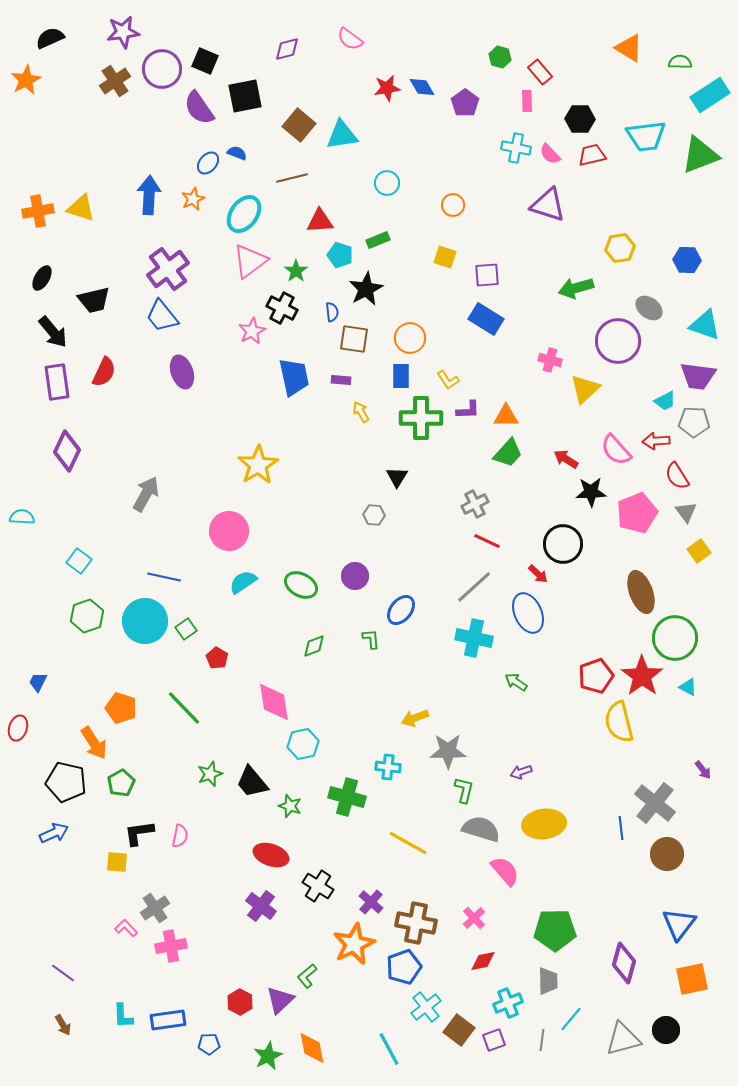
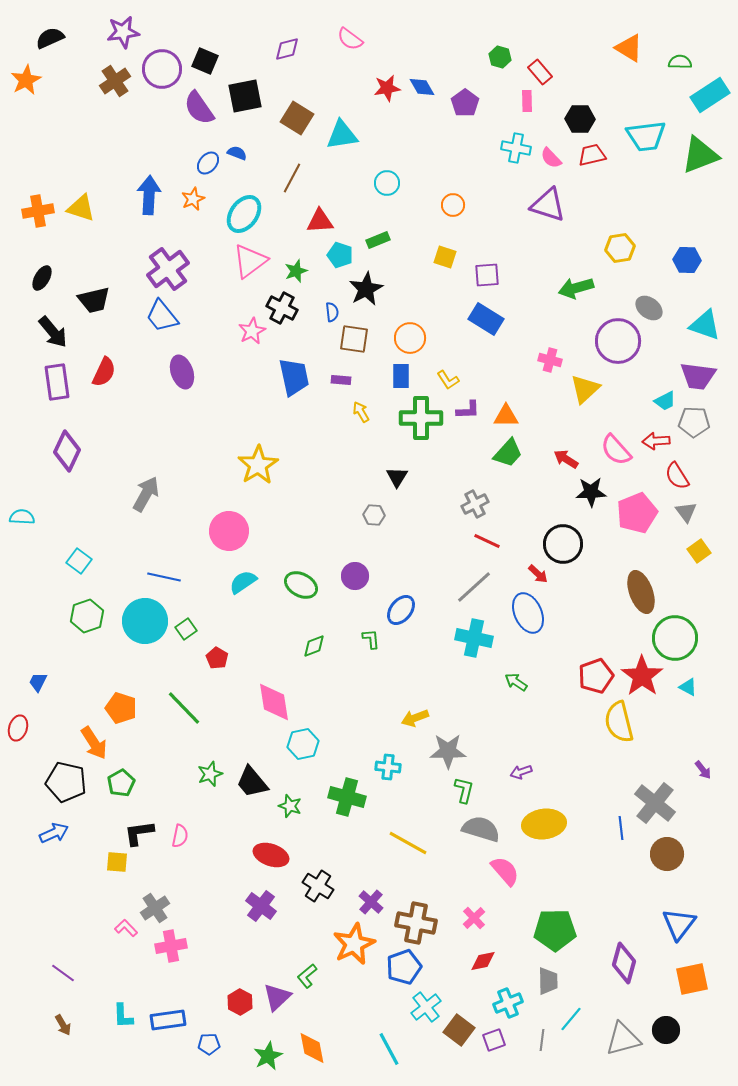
brown square at (299, 125): moved 2 px left, 7 px up; rotated 8 degrees counterclockwise
pink semicircle at (550, 154): moved 1 px right, 4 px down
brown line at (292, 178): rotated 48 degrees counterclockwise
green star at (296, 271): rotated 15 degrees clockwise
purple triangle at (280, 1000): moved 3 px left, 3 px up
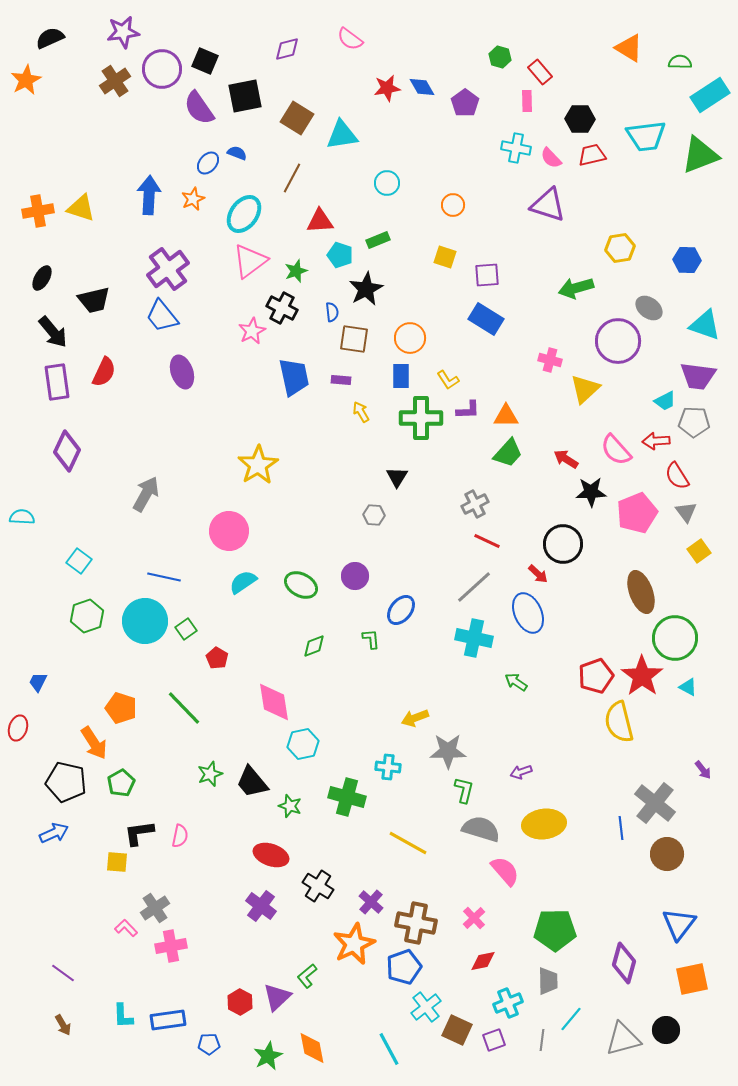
brown square at (459, 1030): moved 2 px left; rotated 12 degrees counterclockwise
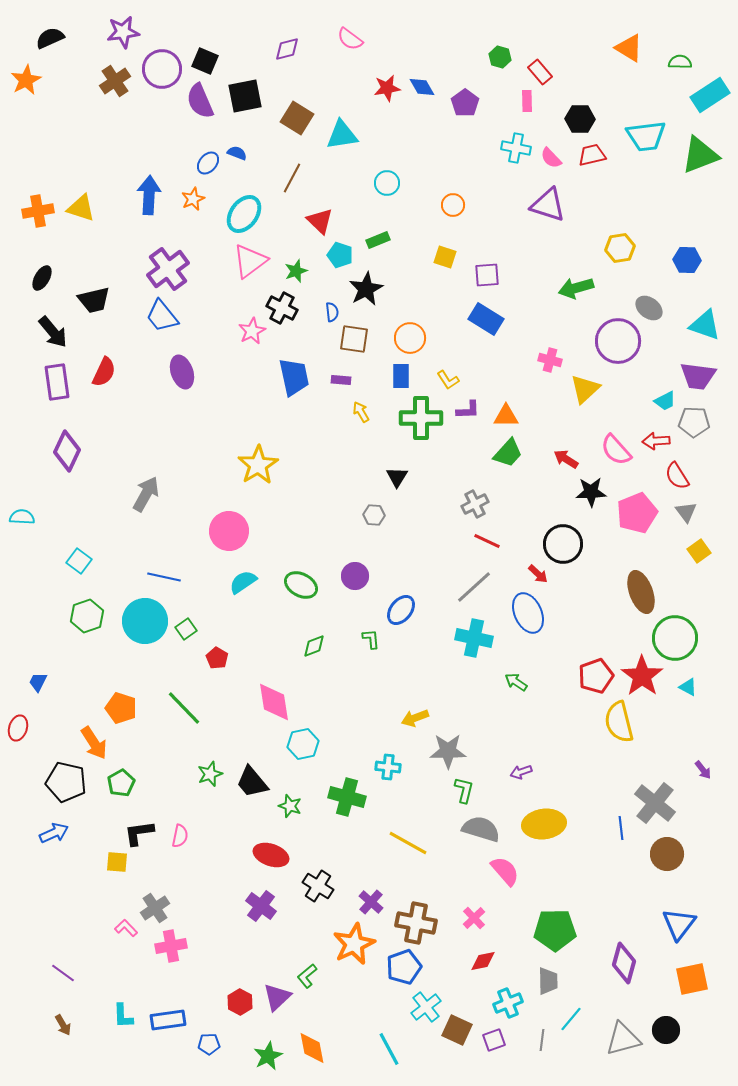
purple semicircle at (199, 108): moved 1 px right, 7 px up; rotated 12 degrees clockwise
red triangle at (320, 221): rotated 48 degrees clockwise
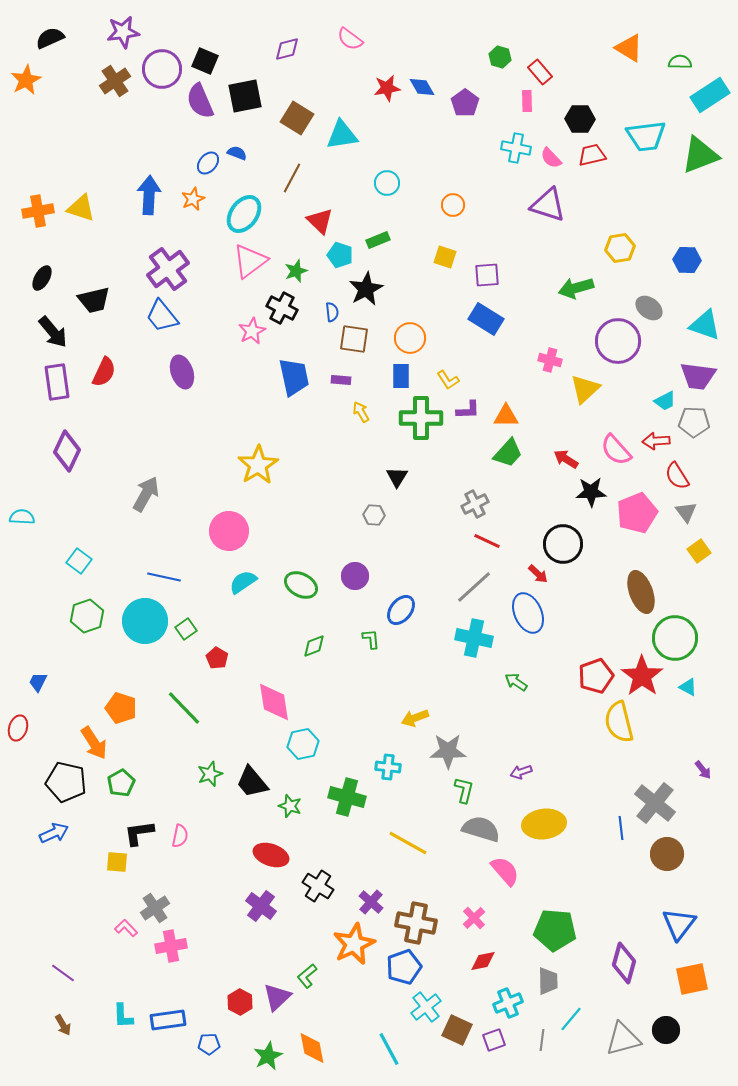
green pentagon at (555, 930): rotated 6 degrees clockwise
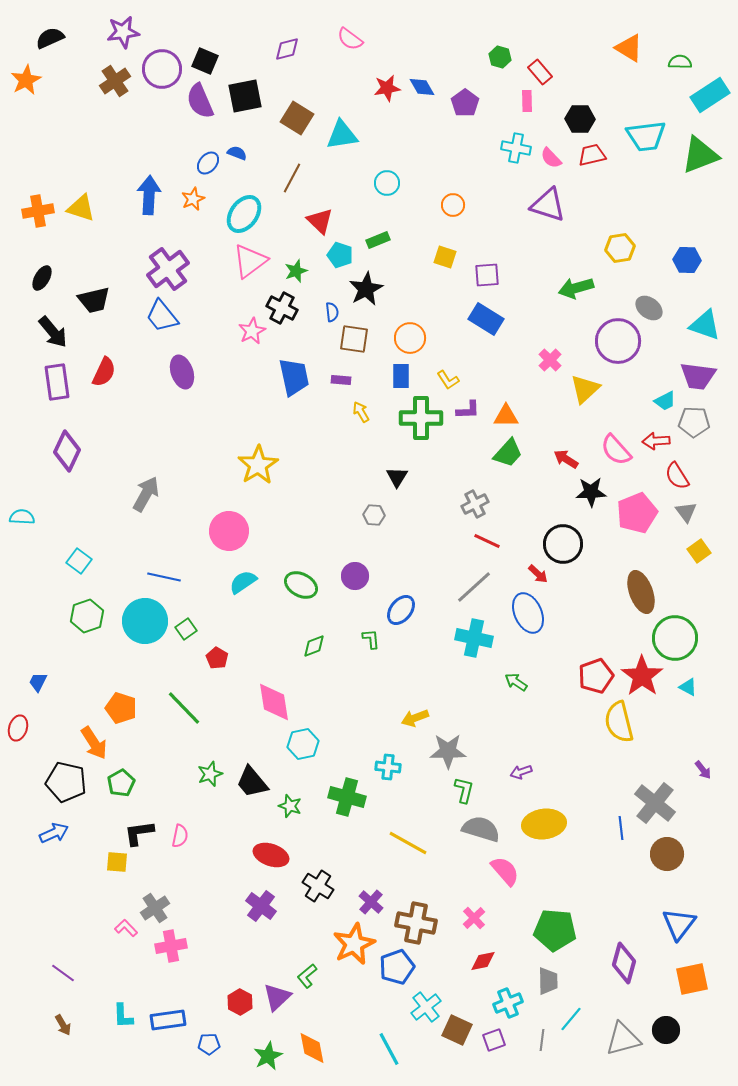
pink cross at (550, 360): rotated 30 degrees clockwise
blue pentagon at (404, 967): moved 7 px left
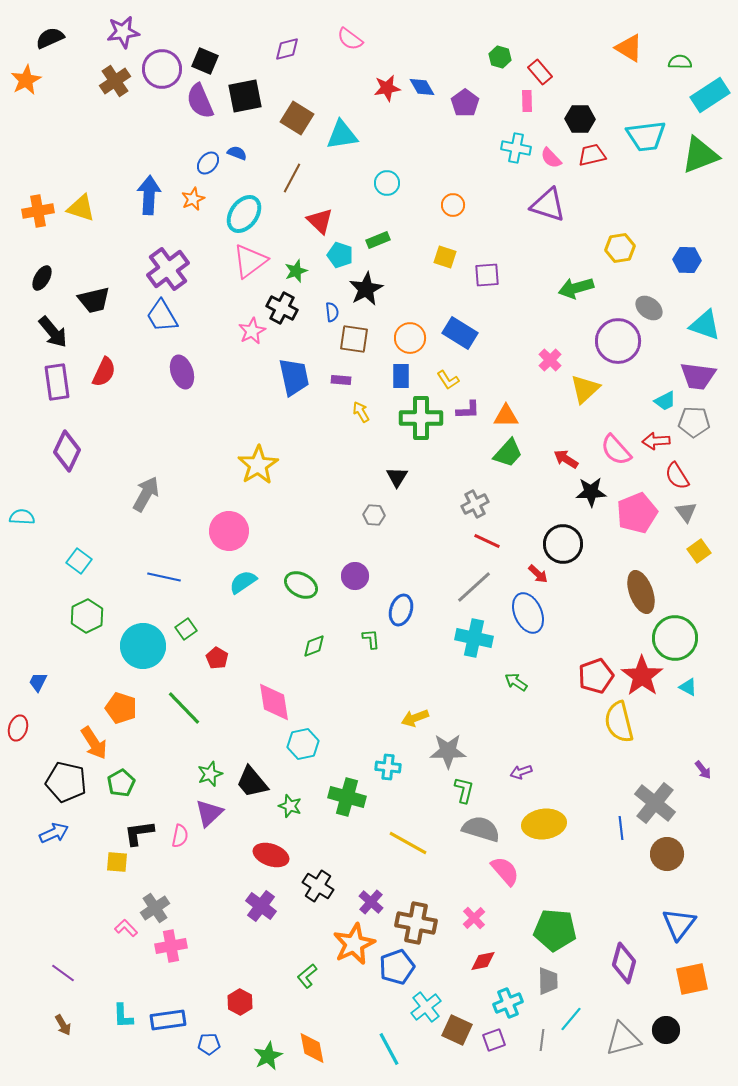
blue trapezoid at (162, 316): rotated 9 degrees clockwise
blue rectangle at (486, 319): moved 26 px left, 14 px down
blue ellipse at (401, 610): rotated 20 degrees counterclockwise
green hexagon at (87, 616): rotated 8 degrees counterclockwise
cyan circle at (145, 621): moved 2 px left, 25 px down
purple triangle at (277, 997): moved 68 px left, 184 px up
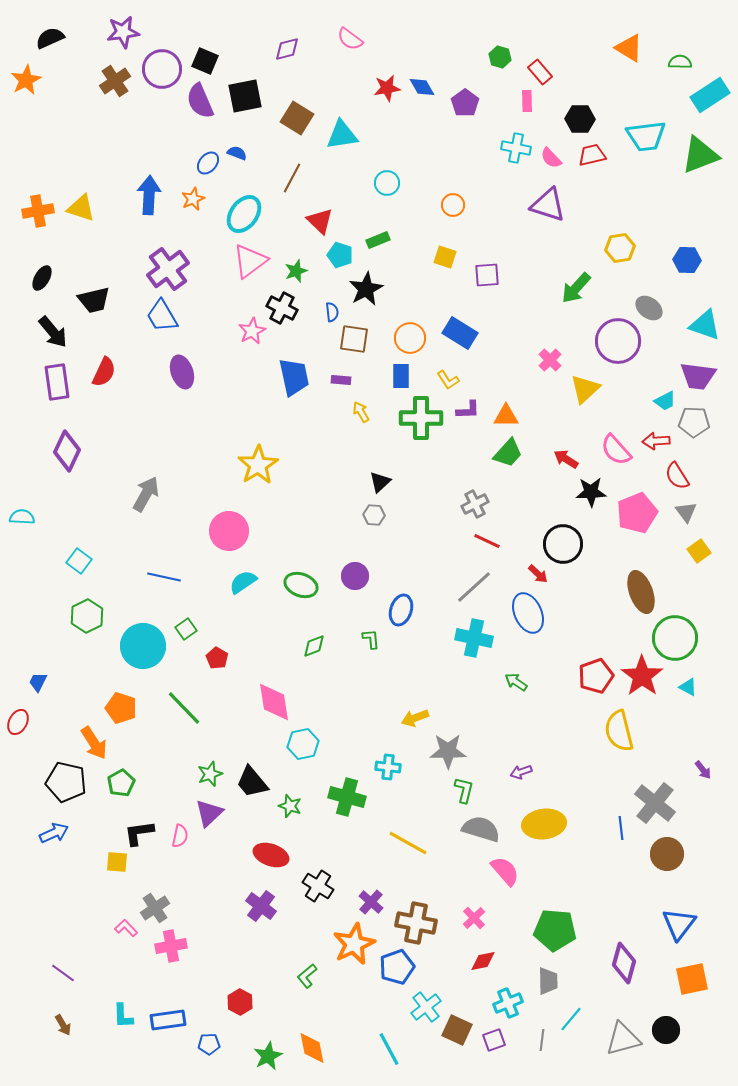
green arrow at (576, 288): rotated 32 degrees counterclockwise
black triangle at (397, 477): moved 17 px left, 5 px down; rotated 15 degrees clockwise
green ellipse at (301, 585): rotated 8 degrees counterclockwise
yellow semicircle at (619, 722): moved 9 px down
red ellipse at (18, 728): moved 6 px up; rotated 10 degrees clockwise
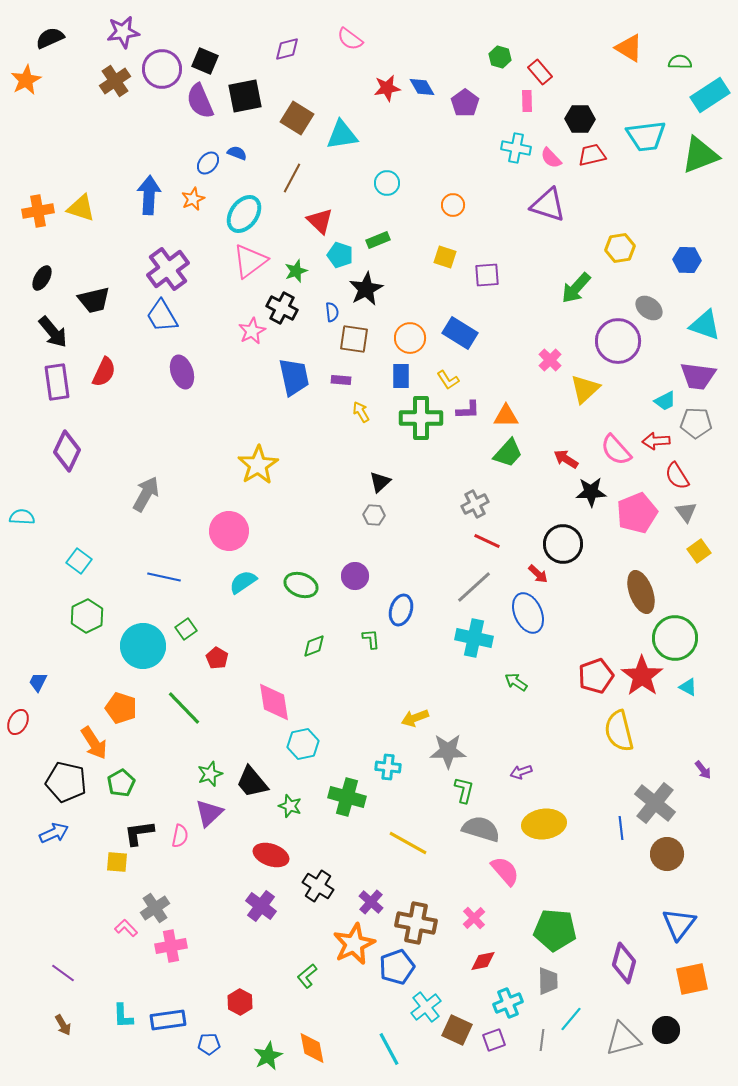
gray pentagon at (694, 422): moved 2 px right, 1 px down
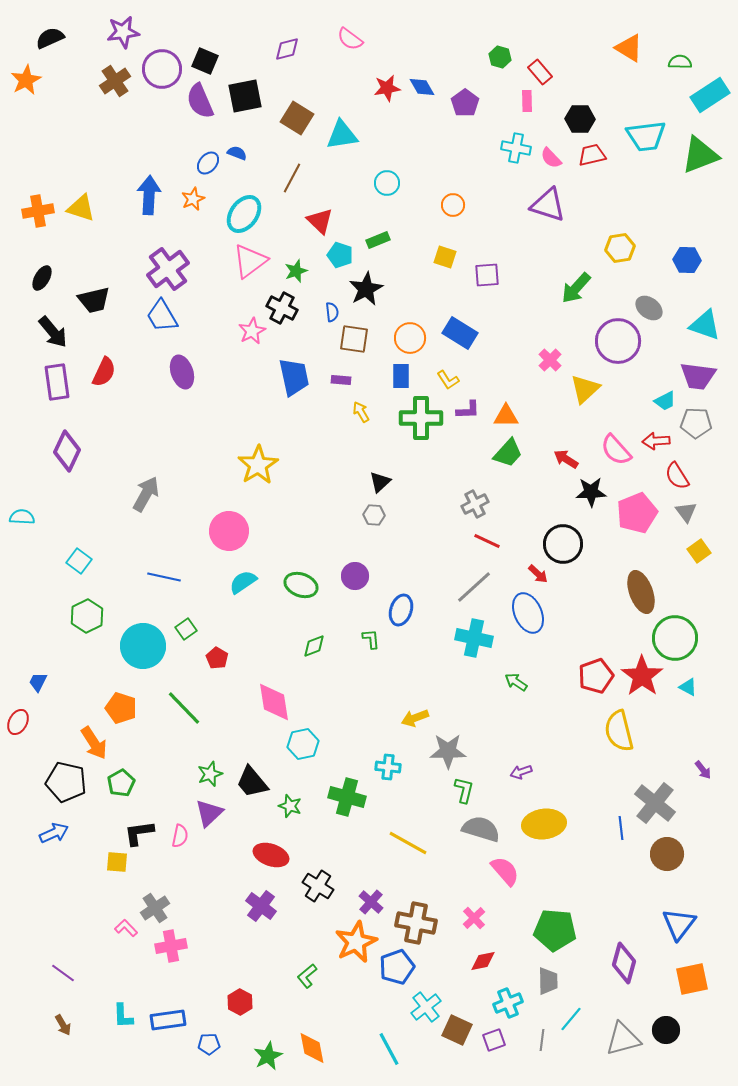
orange star at (354, 944): moved 2 px right, 2 px up
